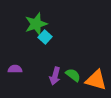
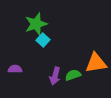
cyan square: moved 2 px left, 3 px down
green semicircle: rotated 56 degrees counterclockwise
orange triangle: moved 17 px up; rotated 25 degrees counterclockwise
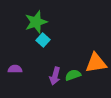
green star: moved 2 px up
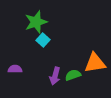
orange triangle: moved 1 px left
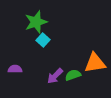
purple arrow: rotated 30 degrees clockwise
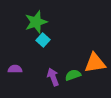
purple arrow: moved 2 px left, 1 px down; rotated 114 degrees clockwise
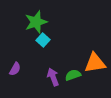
purple semicircle: rotated 120 degrees clockwise
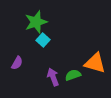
orange triangle: rotated 25 degrees clockwise
purple semicircle: moved 2 px right, 6 px up
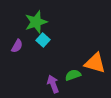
purple semicircle: moved 17 px up
purple arrow: moved 7 px down
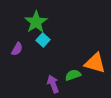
green star: rotated 15 degrees counterclockwise
purple semicircle: moved 3 px down
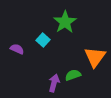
green star: moved 29 px right
purple semicircle: rotated 96 degrees counterclockwise
orange triangle: moved 6 px up; rotated 50 degrees clockwise
purple arrow: moved 1 px right, 1 px up; rotated 36 degrees clockwise
